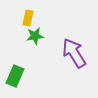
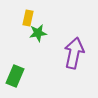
green star: moved 3 px right, 3 px up
purple arrow: rotated 44 degrees clockwise
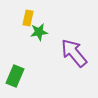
green star: moved 1 px right, 1 px up
purple arrow: rotated 52 degrees counterclockwise
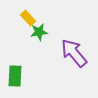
yellow rectangle: rotated 56 degrees counterclockwise
green rectangle: rotated 20 degrees counterclockwise
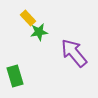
green rectangle: rotated 20 degrees counterclockwise
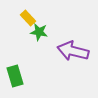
green star: rotated 18 degrees clockwise
purple arrow: moved 1 px left, 2 px up; rotated 36 degrees counterclockwise
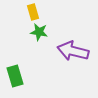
yellow rectangle: moved 5 px right, 6 px up; rotated 28 degrees clockwise
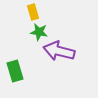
purple arrow: moved 14 px left
green rectangle: moved 5 px up
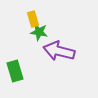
yellow rectangle: moved 7 px down
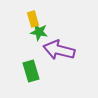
purple arrow: moved 1 px up
green rectangle: moved 16 px right
